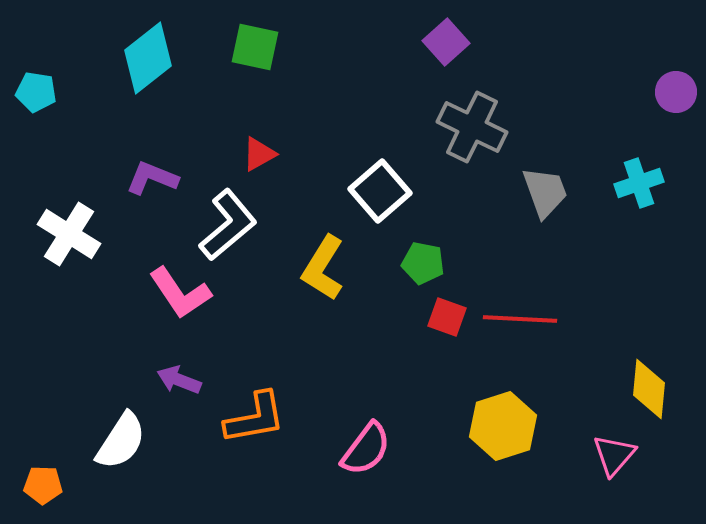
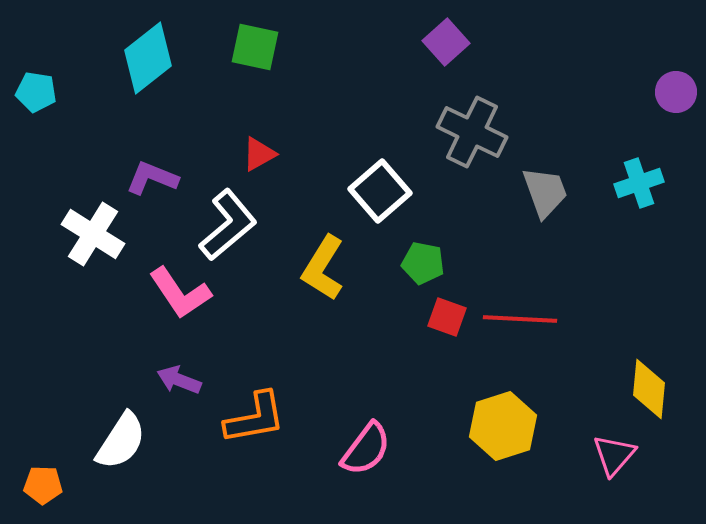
gray cross: moved 5 px down
white cross: moved 24 px right
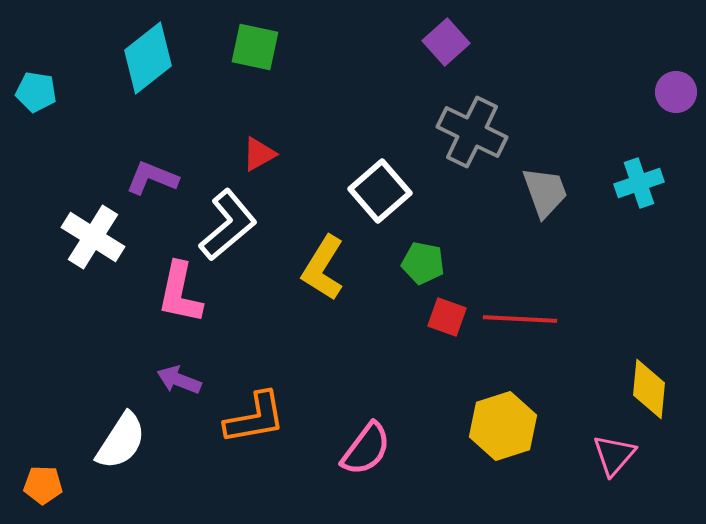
white cross: moved 3 px down
pink L-shape: rotated 46 degrees clockwise
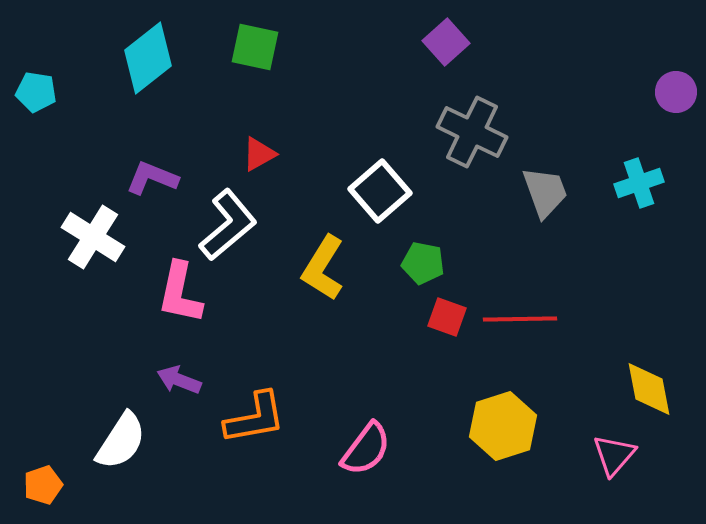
red line: rotated 4 degrees counterclockwise
yellow diamond: rotated 16 degrees counterclockwise
orange pentagon: rotated 21 degrees counterclockwise
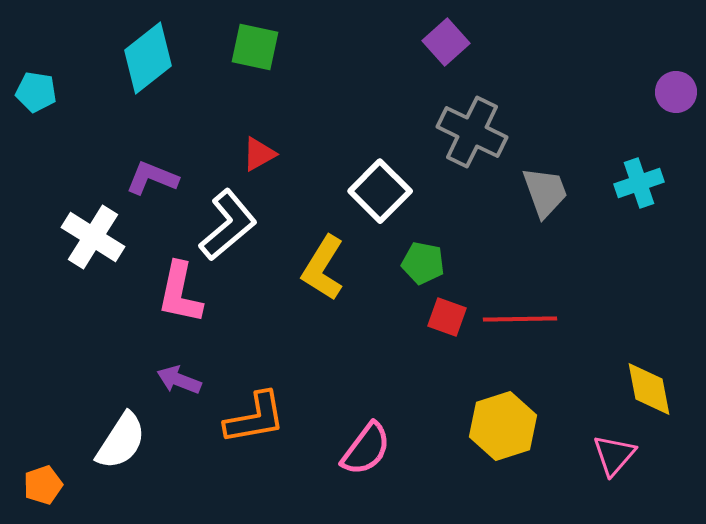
white square: rotated 4 degrees counterclockwise
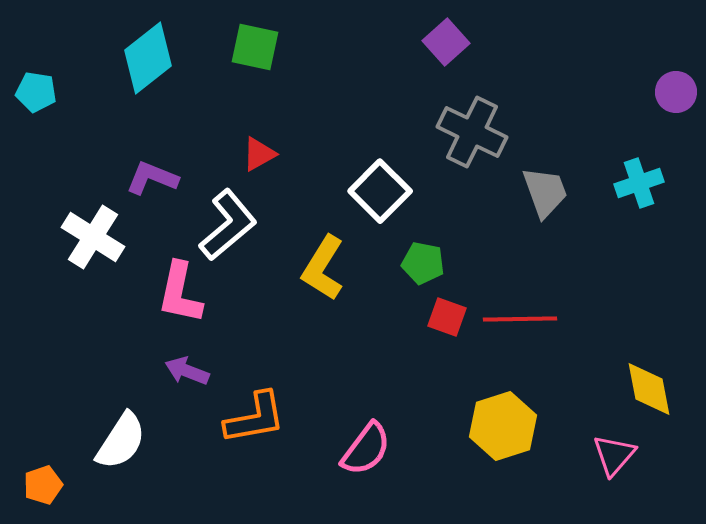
purple arrow: moved 8 px right, 9 px up
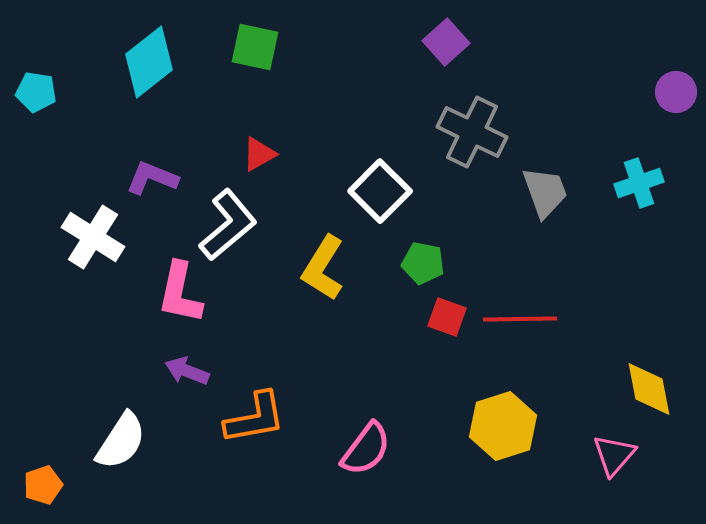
cyan diamond: moved 1 px right, 4 px down
